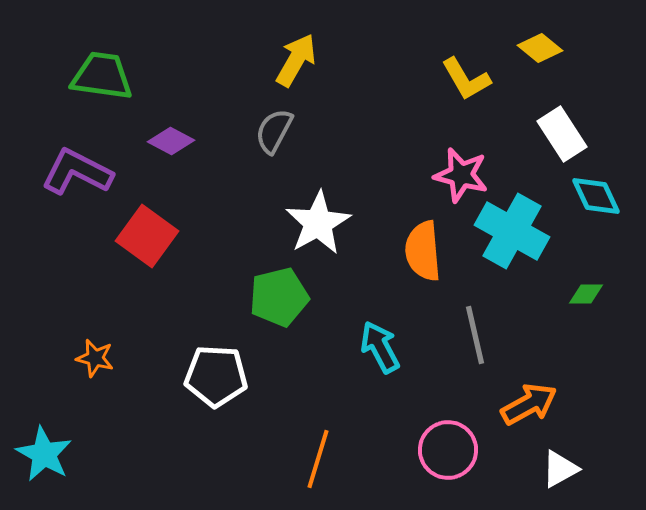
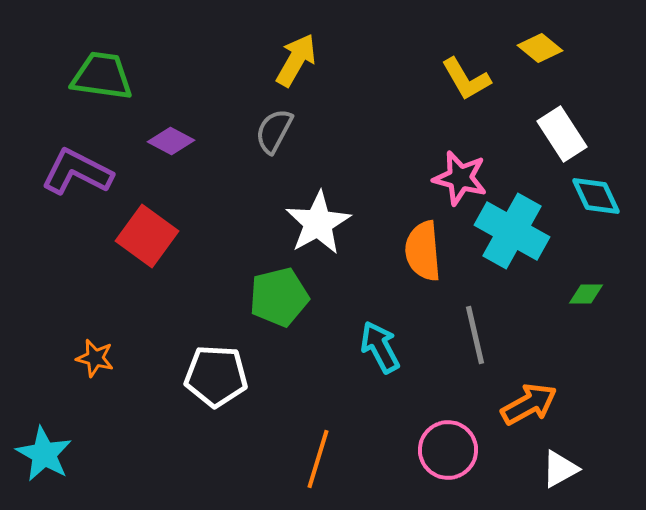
pink star: moved 1 px left, 3 px down
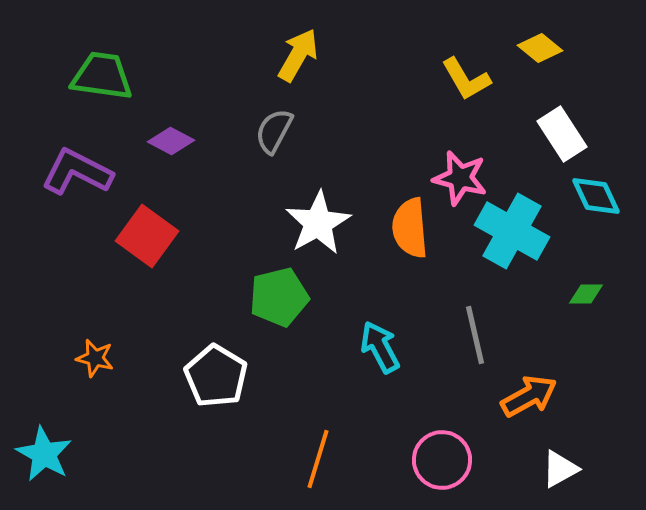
yellow arrow: moved 2 px right, 5 px up
orange semicircle: moved 13 px left, 23 px up
white pentagon: rotated 28 degrees clockwise
orange arrow: moved 8 px up
pink circle: moved 6 px left, 10 px down
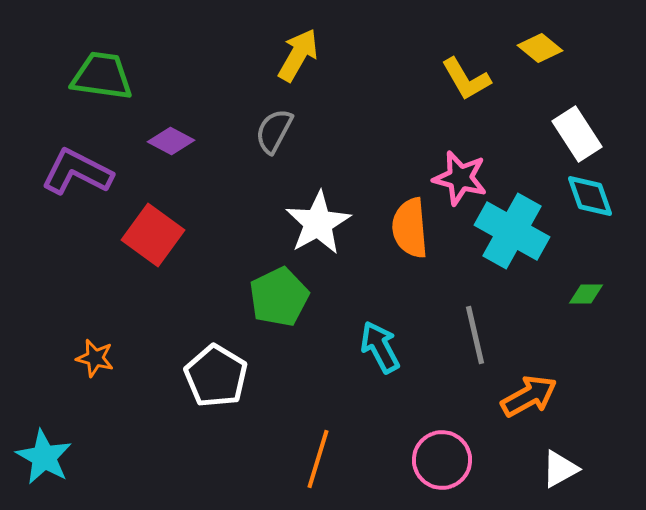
white rectangle: moved 15 px right
cyan diamond: moved 6 px left; rotated 6 degrees clockwise
red square: moved 6 px right, 1 px up
green pentagon: rotated 12 degrees counterclockwise
cyan star: moved 3 px down
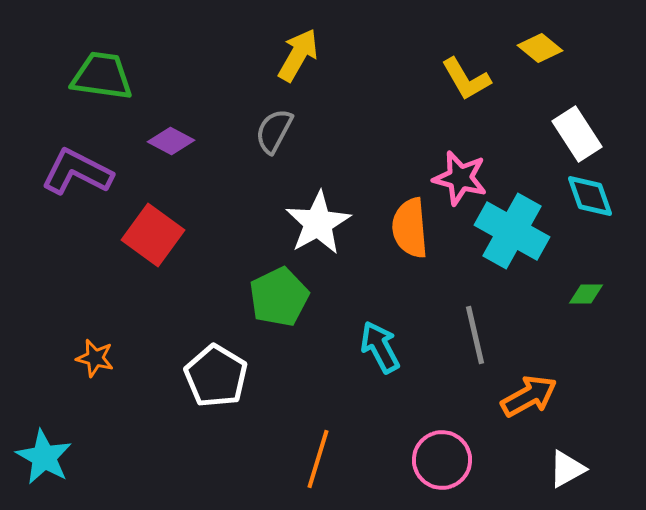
white triangle: moved 7 px right
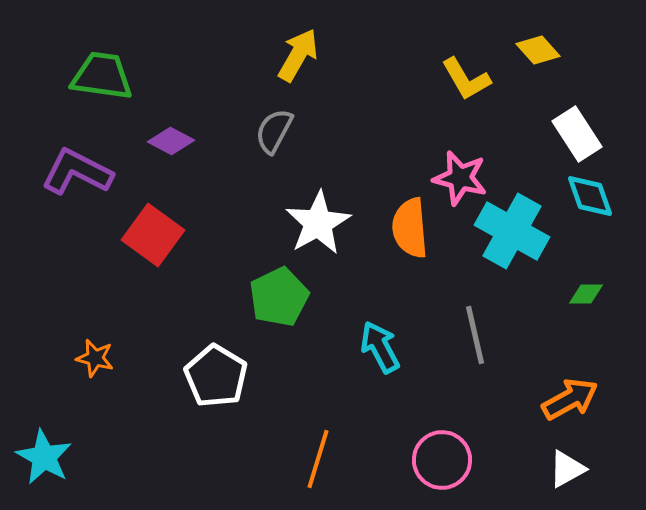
yellow diamond: moved 2 px left, 2 px down; rotated 9 degrees clockwise
orange arrow: moved 41 px right, 3 px down
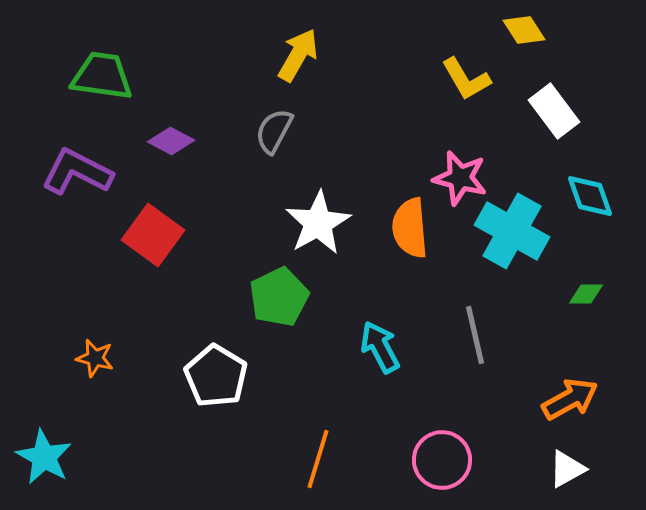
yellow diamond: moved 14 px left, 20 px up; rotated 9 degrees clockwise
white rectangle: moved 23 px left, 23 px up; rotated 4 degrees counterclockwise
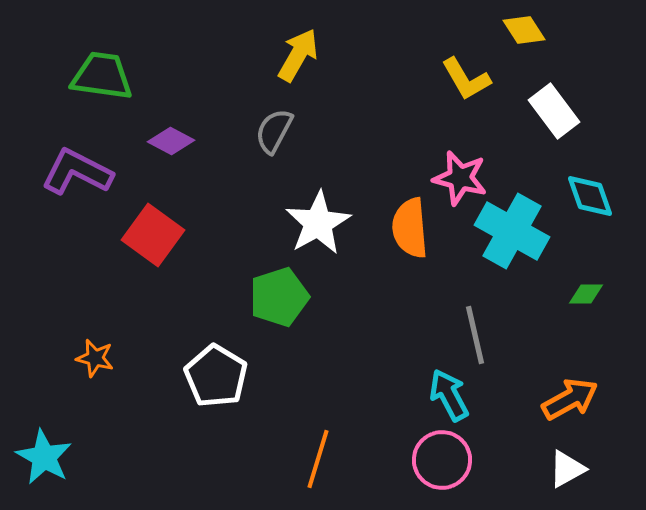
green pentagon: rotated 8 degrees clockwise
cyan arrow: moved 69 px right, 48 px down
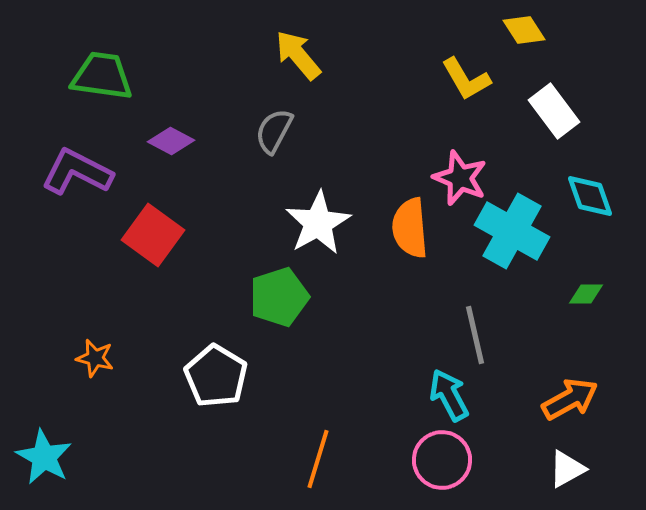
yellow arrow: rotated 70 degrees counterclockwise
pink star: rotated 8 degrees clockwise
